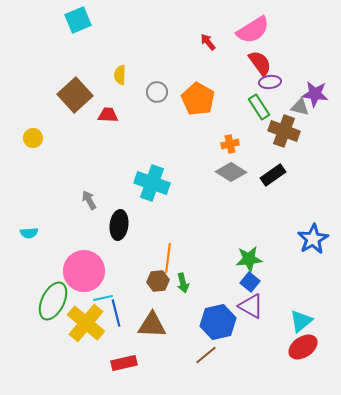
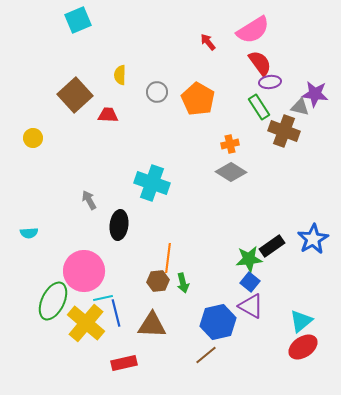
black rectangle: moved 1 px left, 71 px down
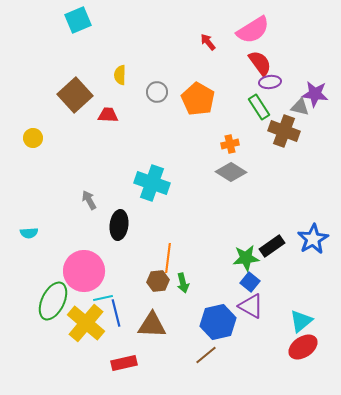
green star: moved 3 px left, 1 px up
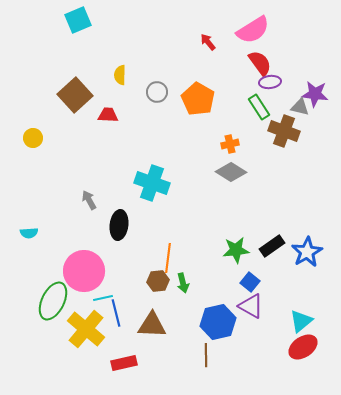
blue star: moved 6 px left, 13 px down
green star: moved 10 px left, 8 px up
yellow cross: moved 6 px down
brown line: rotated 50 degrees counterclockwise
